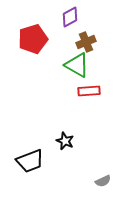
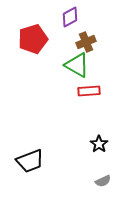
black star: moved 34 px right, 3 px down; rotated 12 degrees clockwise
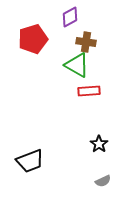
brown cross: rotated 30 degrees clockwise
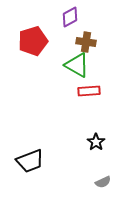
red pentagon: moved 2 px down
black star: moved 3 px left, 2 px up
gray semicircle: moved 1 px down
